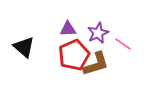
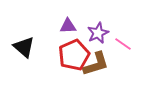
purple triangle: moved 3 px up
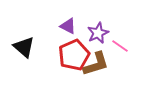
purple triangle: rotated 30 degrees clockwise
pink line: moved 3 px left, 2 px down
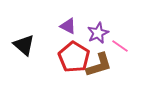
black triangle: moved 2 px up
red pentagon: moved 2 px down; rotated 16 degrees counterclockwise
brown L-shape: moved 3 px right, 1 px down
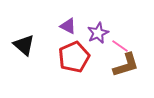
red pentagon: rotated 16 degrees clockwise
brown L-shape: moved 27 px right
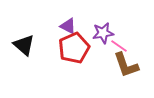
purple star: moved 5 px right; rotated 15 degrees clockwise
pink line: moved 1 px left
red pentagon: moved 9 px up
brown L-shape: rotated 88 degrees clockwise
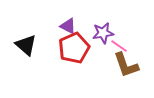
black triangle: moved 2 px right
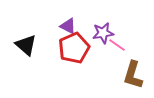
pink line: moved 2 px left, 1 px up
brown L-shape: moved 7 px right, 10 px down; rotated 36 degrees clockwise
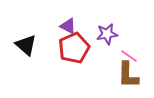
purple star: moved 4 px right, 1 px down
pink line: moved 12 px right, 11 px down
brown L-shape: moved 5 px left; rotated 16 degrees counterclockwise
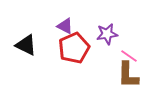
purple triangle: moved 3 px left
black triangle: rotated 15 degrees counterclockwise
